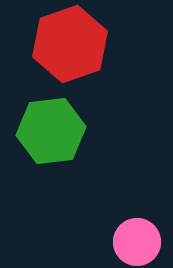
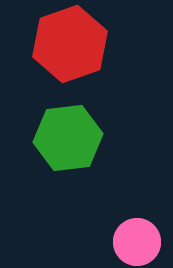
green hexagon: moved 17 px right, 7 px down
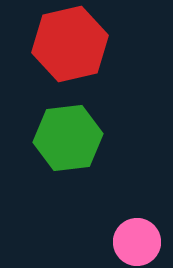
red hexagon: rotated 6 degrees clockwise
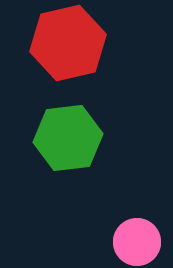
red hexagon: moved 2 px left, 1 px up
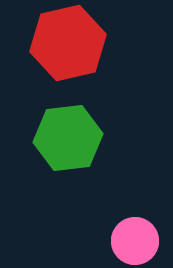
pink circle: moved 2 px left, 1 px up
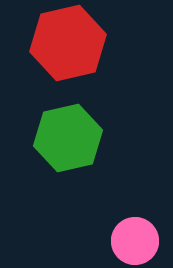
green hexagon: rotated 6 degrees counterclockwise
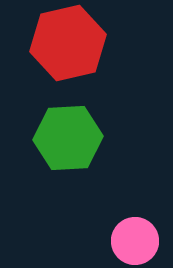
green hexagon: rotated 10 degrees clockwise
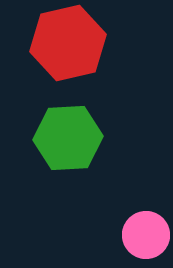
pink circle: moved 11 px right, 6 px up
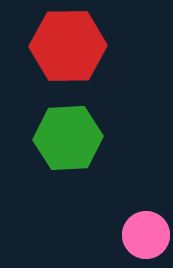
red hexagon: moved 3 px down; rotated 12 degrees clockwise
